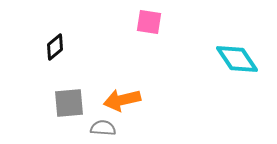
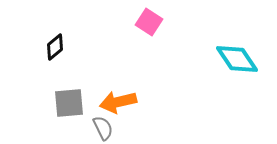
pink square: rotated 24 degrees clockwise
orange arrow: moved 4 px left, 2 px down
gray semicircle: rotated 60 degrees clockwise
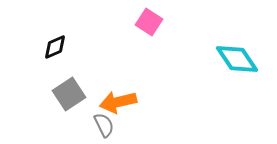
black diamond: rotated 16 degrees clockwise
gray square: moved 9 px up; rotated 28 degrees counterclockwise
gray semicircle: moved 1 px right, 3 px up
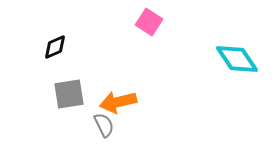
gray square: rotated 24 degrees clockwise
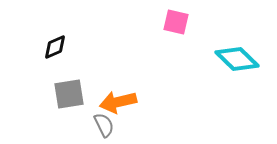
pink square: moved 27 px right; rotated 20 degrees counterclockwise
cyan diamond: rotated 12 degrees counterclockwise
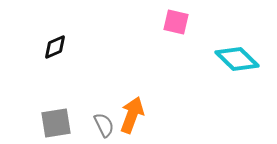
gray square: moved 13 px left, 29 px down
orange arrow: moved 14 px right, 13 px down; rotated 123 degrees clockwise
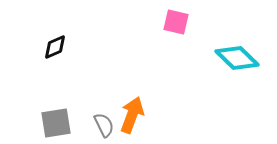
cyan diamond: moved 1 px up
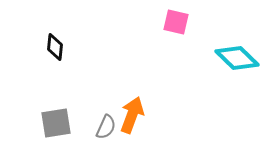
black diamond: rotated 60 degrees counterclockwise
gray semicircle: moved 2 px right, 2 px down; rotated 50 degrees clockwise
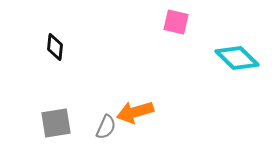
orange arrow: moved 3 px right, 3 px up; rotated 126 degrees counterclockwise
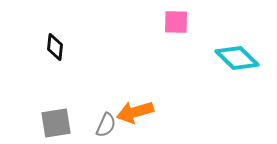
pink square: rotated 12 degrees counterclockwise
gray semicircle: moved 2 px up
